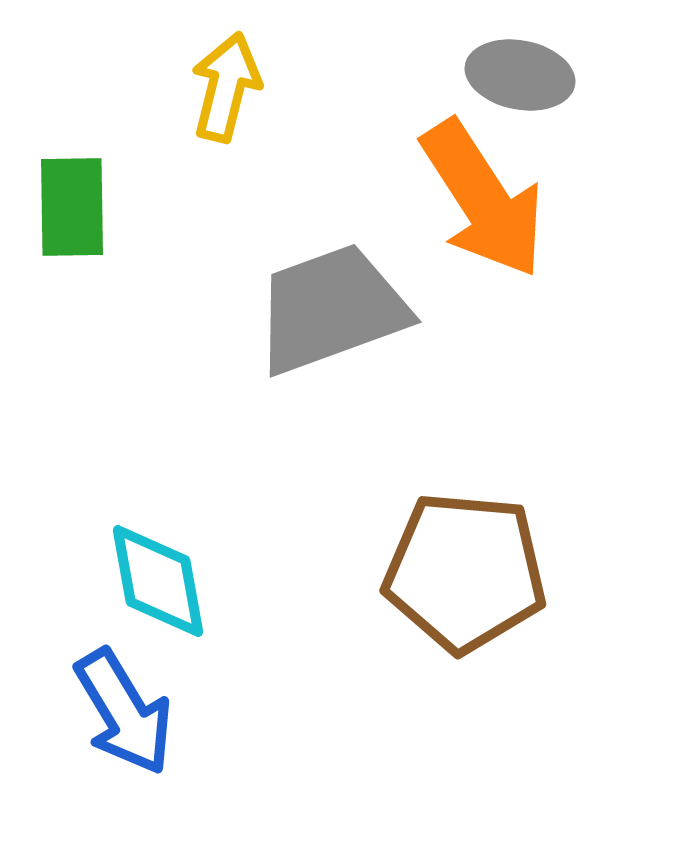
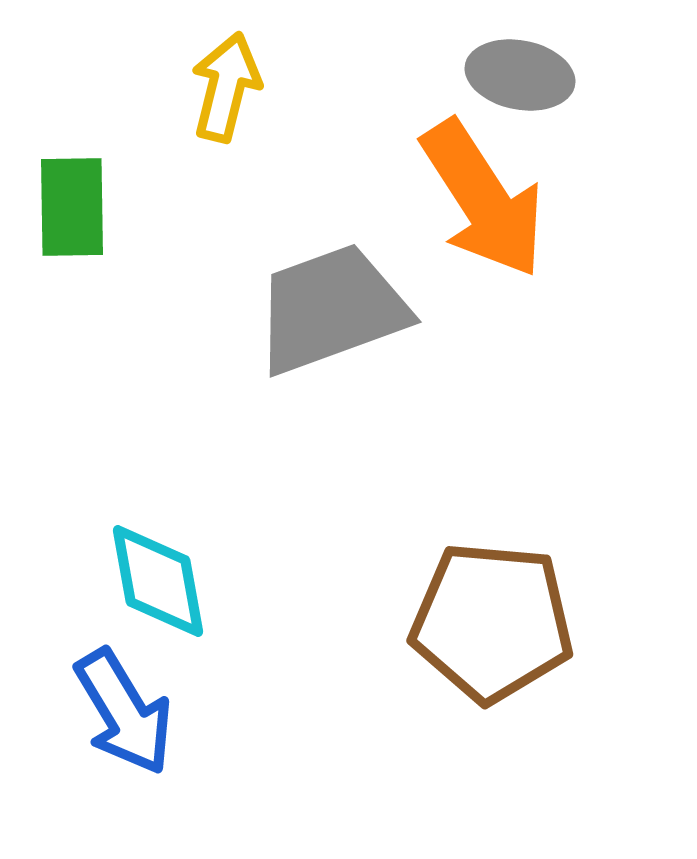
brown pentagon: moved 27 px right, 50 px down
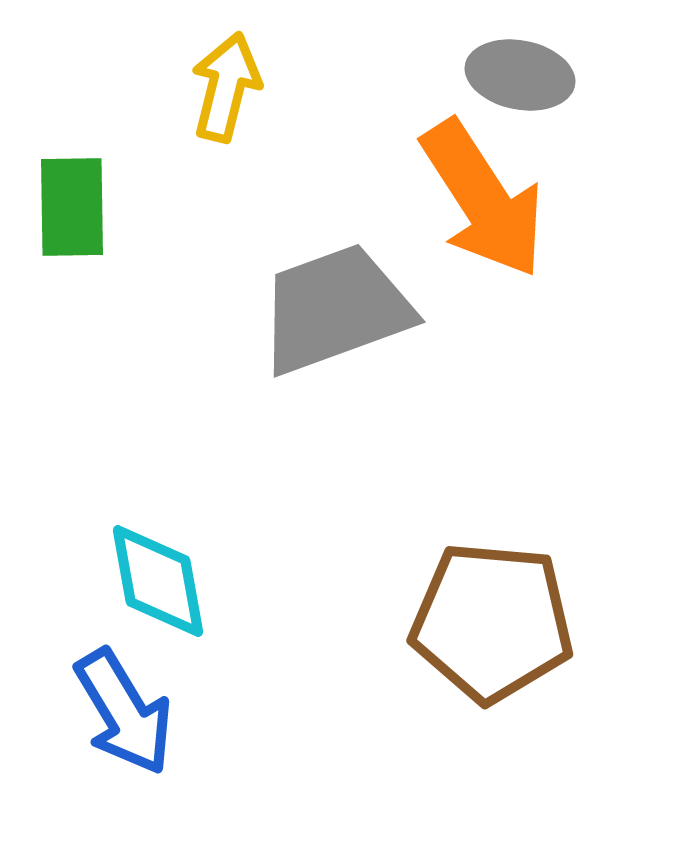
gray trapezoid: moved 4 px right
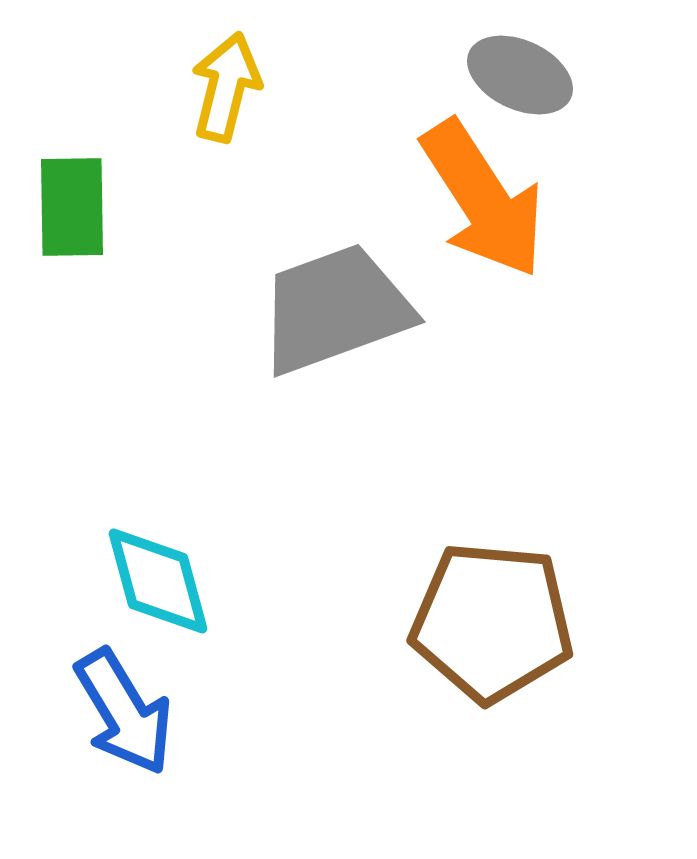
gray ellipse: rotated 14 degrees clockwise
cyan diamond: rotated 5 degrees counterclockwise
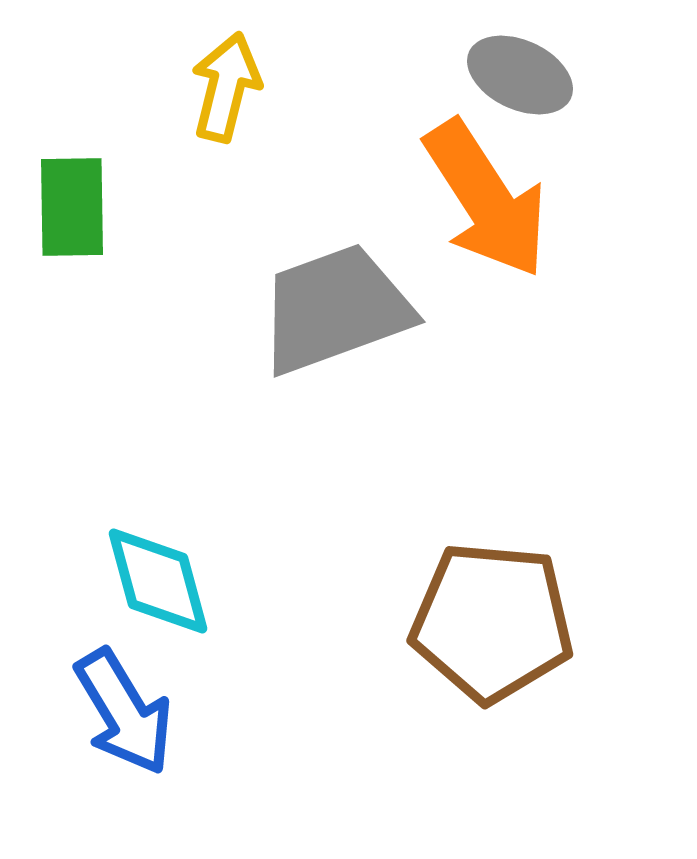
orange arrow: moved 3 px right
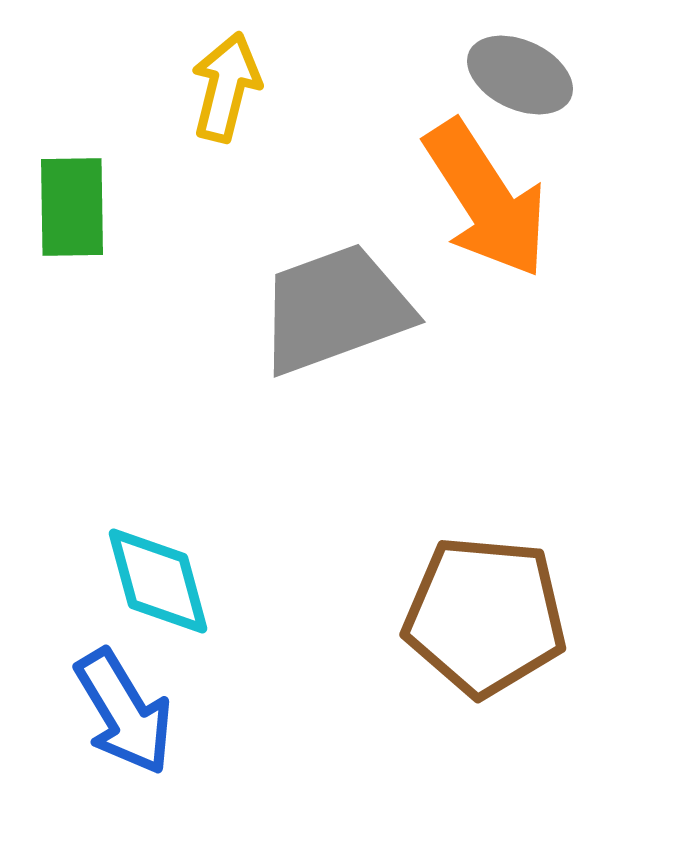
brown pentagon: moved 7 px left, 6 px up
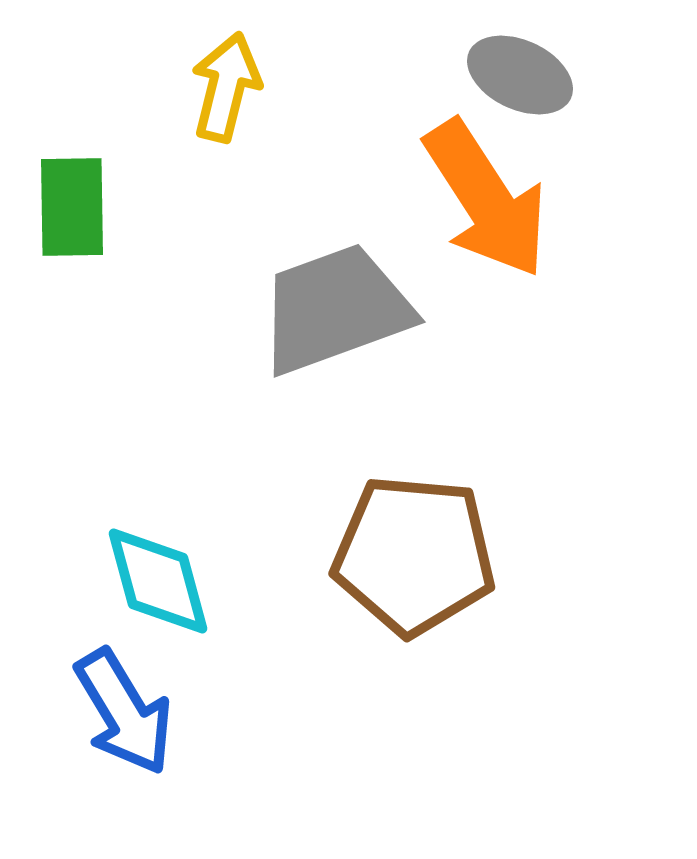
brown pentagon: moved 71 px left, 61 px up
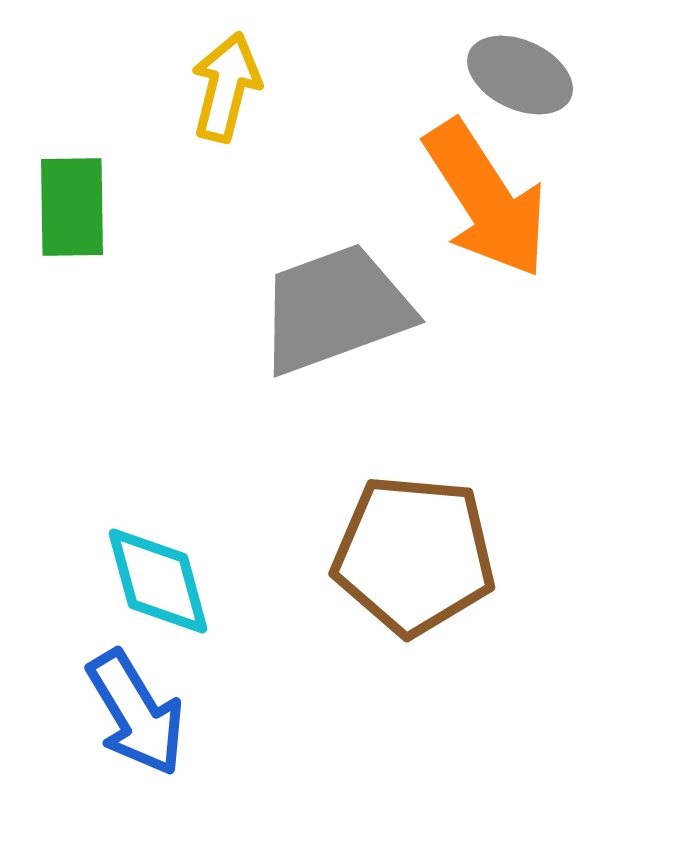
blue arrow: moved 12 px right, 1 px down
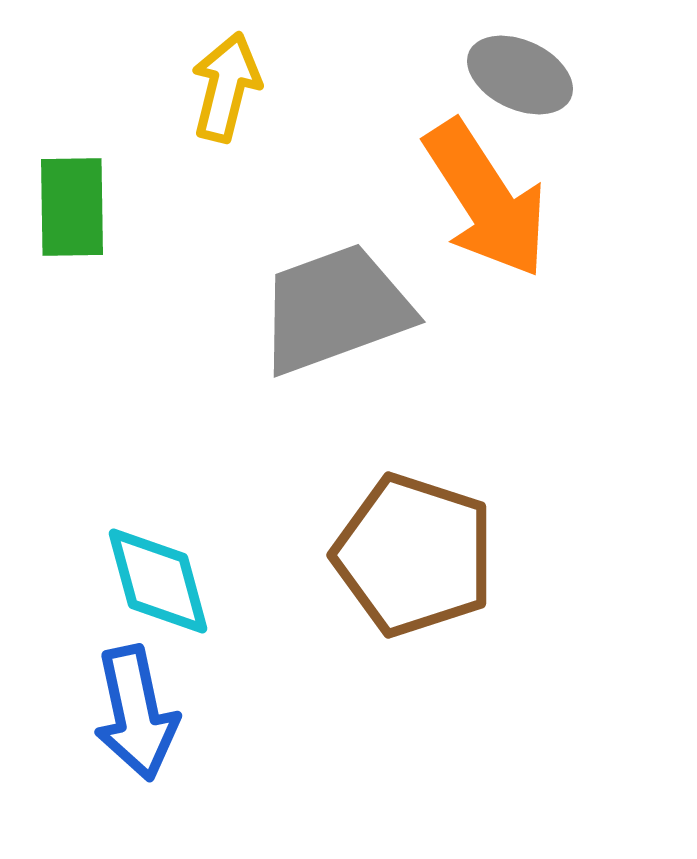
brown pentagon: rotated 13 degrees clockwise
blue arrow: rotated 19 degrees clockwise
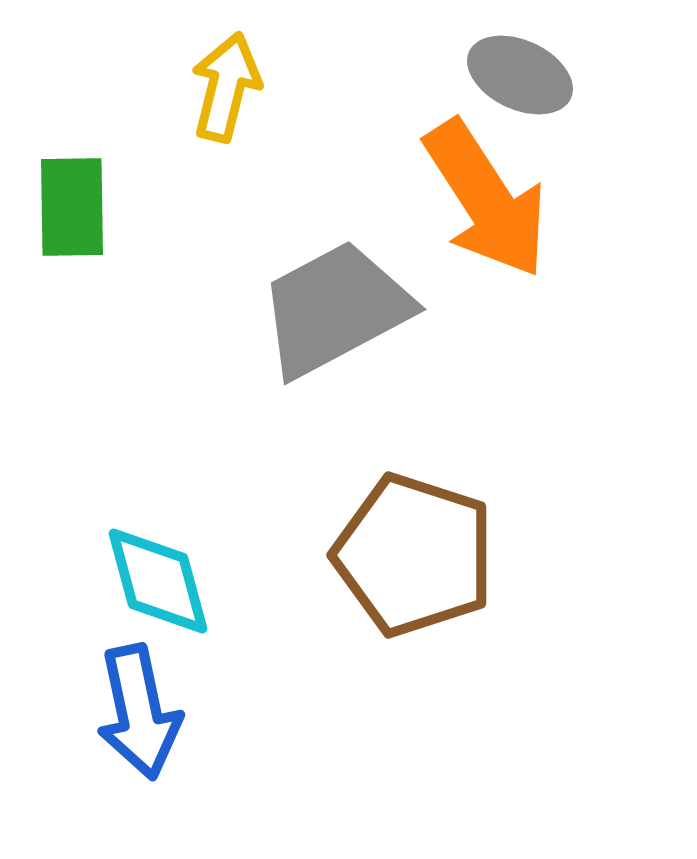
gray trapezoid: rotated 8 degrees counterclockwise
blue arrow: moved 3 px right, 1 px up
